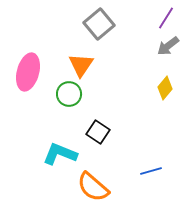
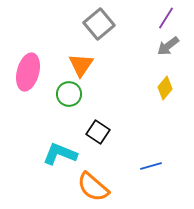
blue line: moved 5 px up
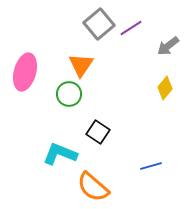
purple line: moved 35 px left, 10 px down; rotated 25 degrees clockwise
pink ellipse: moved 3 px left
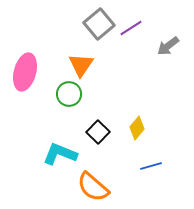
yellow diamond: moved 28 px left, 40 px down
black square: rotated 10 degrees clockwise
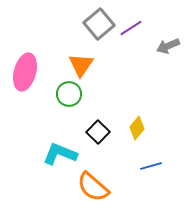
gray arrow: rotated 15 degrees clockwise
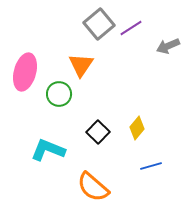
green circle: moved 10 px left
cyan L-shape: moved 12 px left, 4 px up
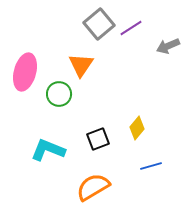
black square: moved 7 px down; rotated 25 degrees clockwise
orange semicircle: rotated 108 degrees clockwise
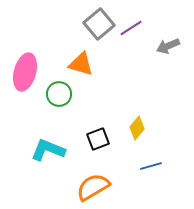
orange triangle: moved 1 px up; rotated 48 degrees counterclockwise
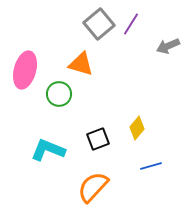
purple line: moved 4 px up; rotated 25 degrees counterclockwise
pink ellipse: moved 2 px up
orange semicircle: rotated 16 degrees counterclockwise
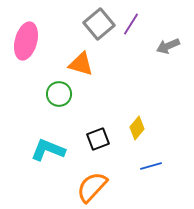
pink ellipse: moved 1 px right, 29 px up
orange semicircle: moved 1 px left
